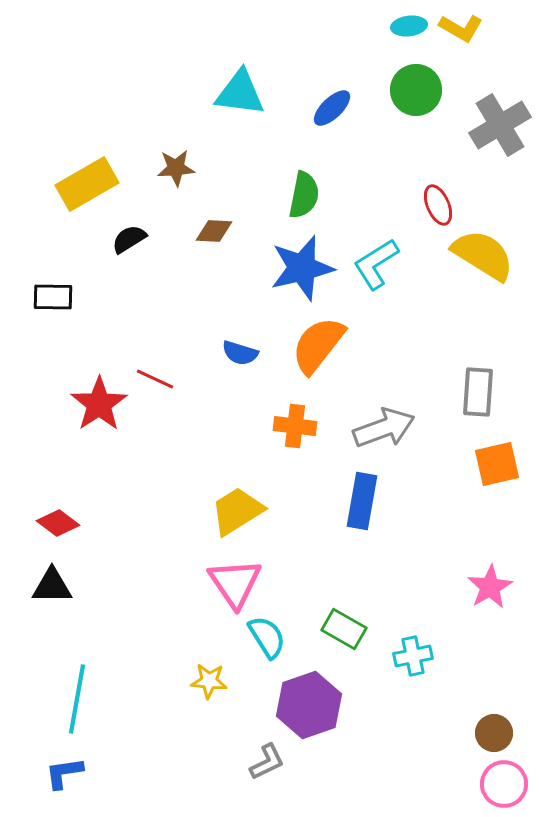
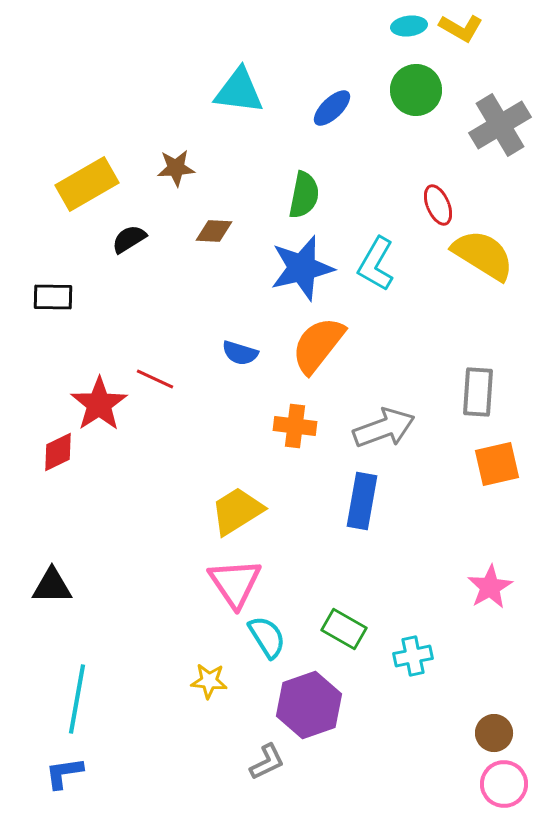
cyan triangle: moved 1 px left, 2 px up
cyan L-shape: rotated 28 degrees counterclockwise
red diamond: moved 71 px up; rotated 63 degrees counterclockwise
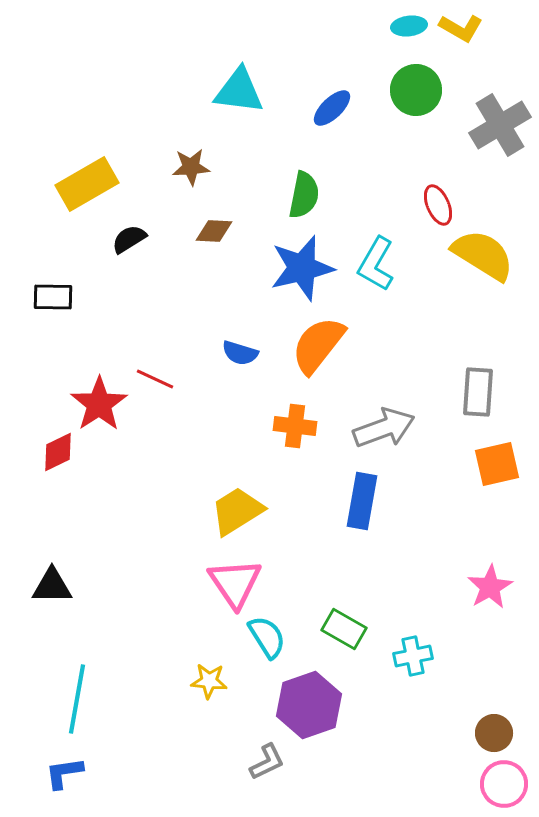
brown star: moved 15 px right, 1 px up
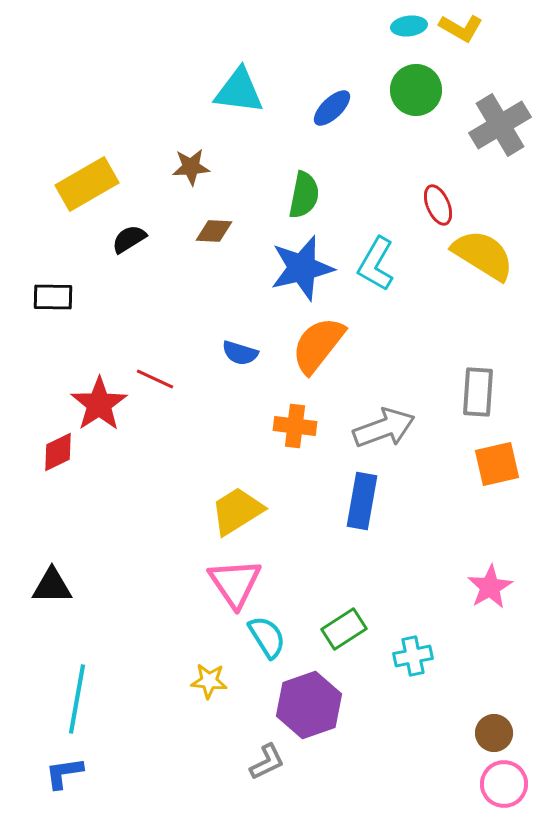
green rectangle: rotated 63 degrees counterclockwise
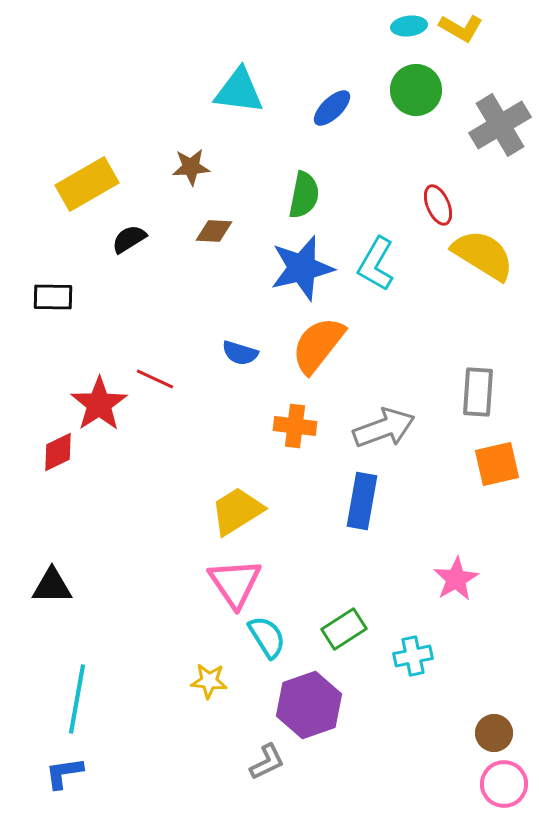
pink star: moved 34 px left, 8 px up
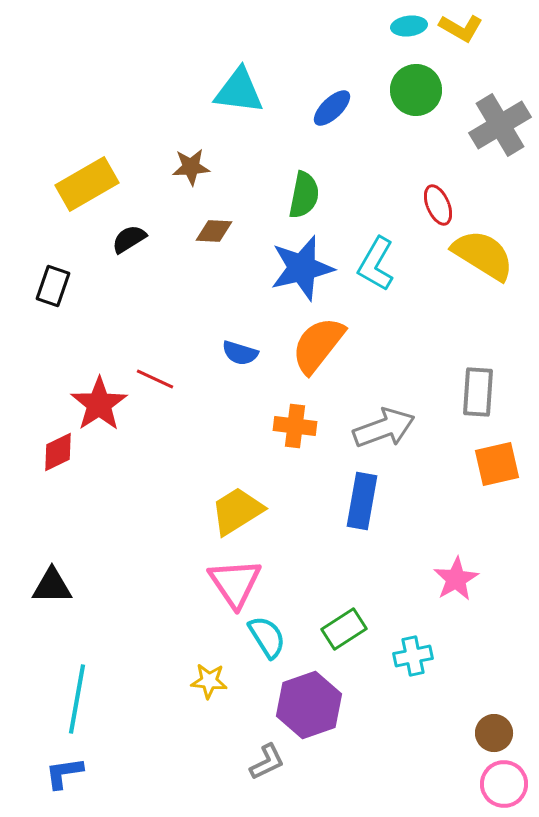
black rectangle: moved 11 px up; rotated 72 degrees counterclockwise
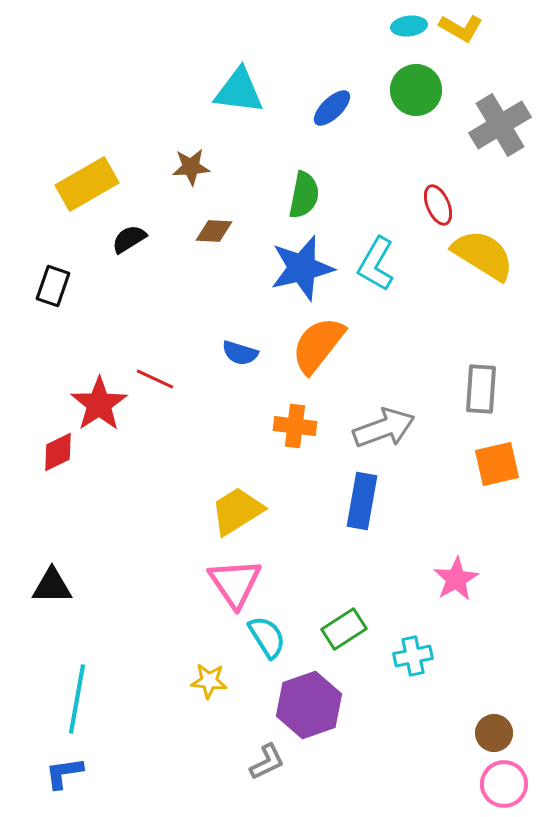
gray rectangle: moved 3 px right, 3 px up
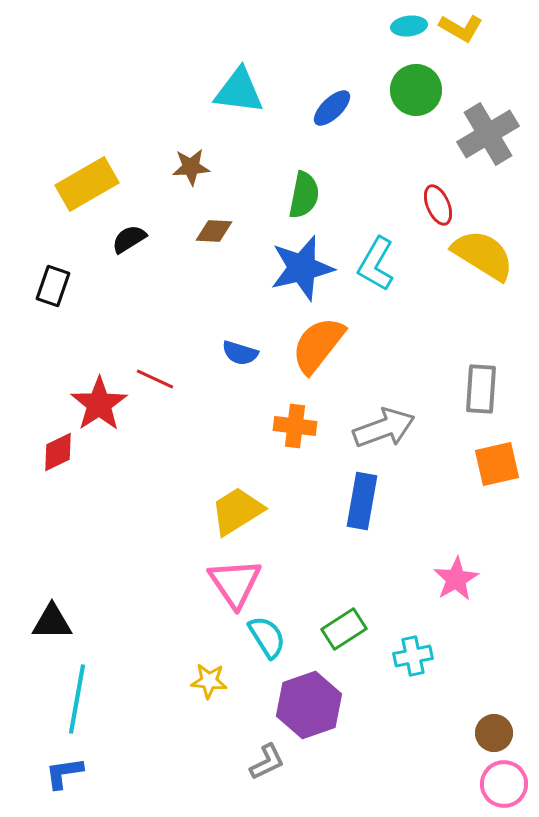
gray cross: moved 12 px left, 9 px down
black triangle: moved 36 px down
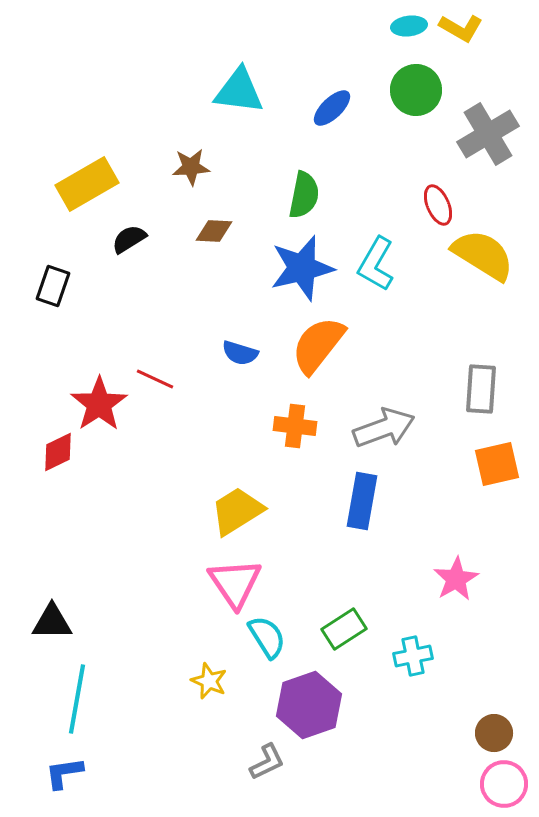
yellow star: rotated 18 degrees clockwise
